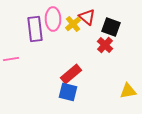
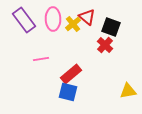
purple rectangle: moved 11 px left, 9 px up; rotated 30 degrees counterclockwise
pink line: moved 30 px right
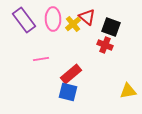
red cross: rotated 21 degrees counterclockwise
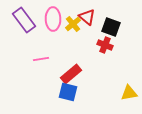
yellow triangle: moved 1 px right, 2 px down
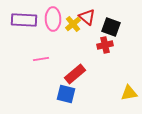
purple rectangle: rotated 50 degrees counterclockwise
red cross: rotated 35 degrees counterclockwise
red rectangle: moved 4 px right
blue square: moved 2 px left, 2 px down
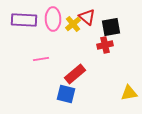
black square: rotated 30 degrees counterclockwise
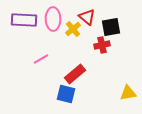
yellow cross: moved 5 px down
red cross: moved 3 px left
pink line: rotated 21 degrees counterclockwise
yellow triangle: moved 1 px left
